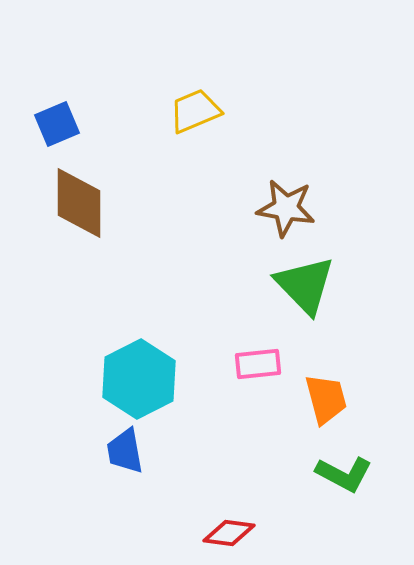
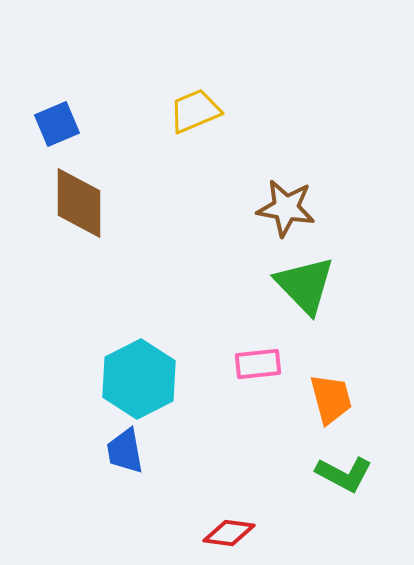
orange trapezoid: moved 5 px right
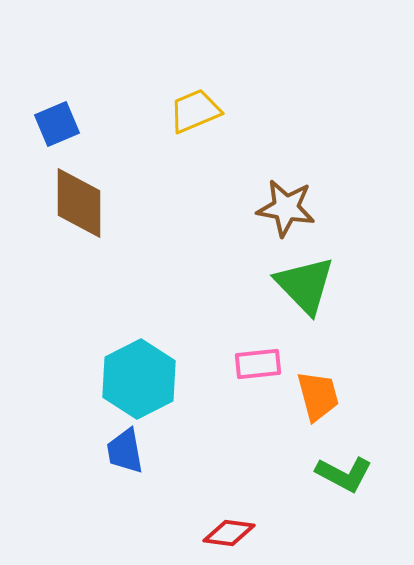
orange trapezoid: moved 13 px left, 3 px up
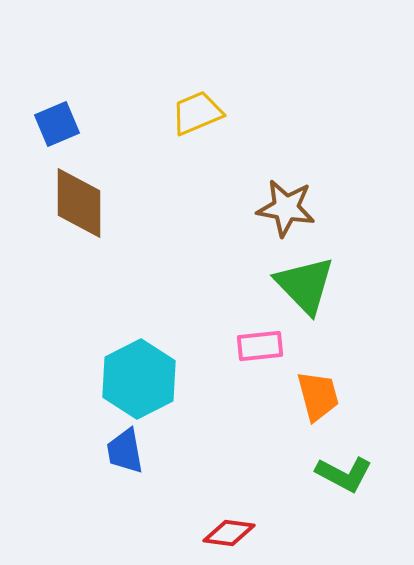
yellow trapezoid: moved 2 px right, 2 px down
pink rectangle: moved 2 px right, 18 px up
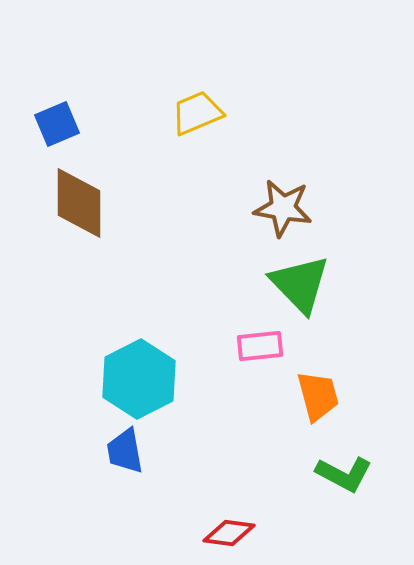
brown star: moved 3 px left
green triangle: moved 5 px left, 1 px up
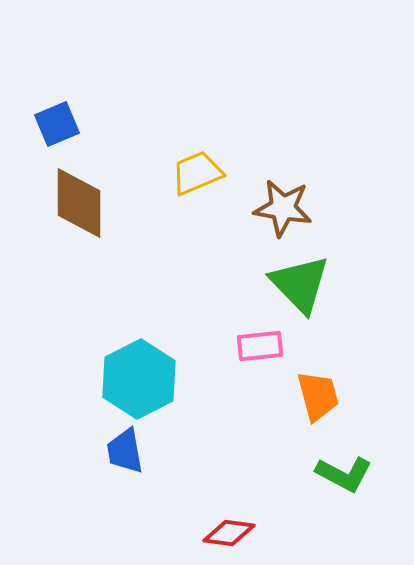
yellow trapezoid: moved 60 px down
